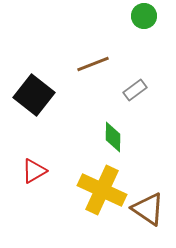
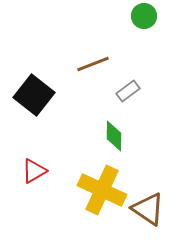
gray rectangle: moved 7 px left, 1 px down
green diamond: moved 1 px right, 1 px up
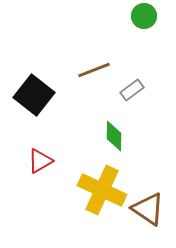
brown line: moved 1 px right, 6 px down
gray rectangle: moved 4 px right, 1 px up
red triangle: moved 6 px right, 10 px up
